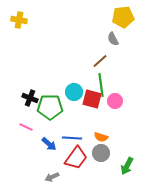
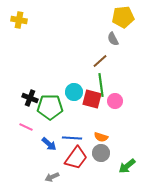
green arrow: rotated 24 degrees clockwise
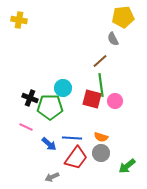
cyan circle: moved 11 px left, 4 px up
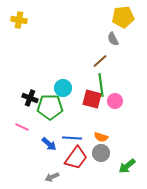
pink line: moved 4 px left
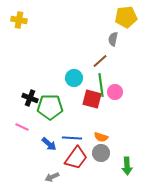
yellow pentagon: moved 3 px right
gray semicircle: rotated 40 degrees clockwise
cyan circle: moved 11 px right, 10 px up
pink circle: moved 9 px up
green arrow: rotated 54 degrees counterclockwise
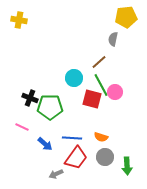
brown line: moved 1 px left, 1 px down
green line: rotated 20 degrees counterclockwise
blue arrow: moved 4 px left
gray circle: moved 4 px right, 4 px down
gray arrow: moved 4 px right, 3 px up
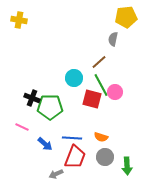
black cross: moved 2 px right
red trapezoid: moved 1 px left, 1 px up; rotated 15 degrees counterclockwise
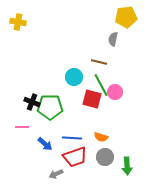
yellow cross: moved 1 px left, 2 px down
brown line: rotated 56 degrees clockwise
cyan circle: moved 1 px up
black cross: moved 4 px down
pink line: rotated 24 degrees counterclockwise
red trapezoid: rotated 50 degrees clockwise
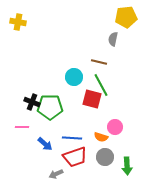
pink circle: moved 35 px down
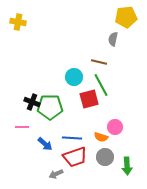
red square: moved 3 px left; rotated 30 degrees counterclockwise
